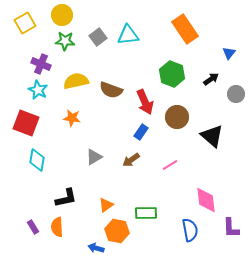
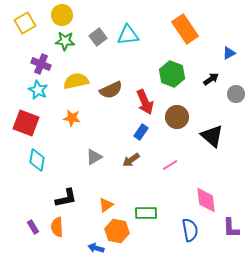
blue triangle: rotated 24 degrees clockwise
brown semicircle: rotated 45 degrees counterclockwise
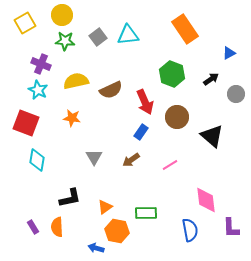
gray triangle: rotated 30 degrees counterclockwise
black L-shape: moved 4 px right
orange triangle: moved 1 px left, 2 px down
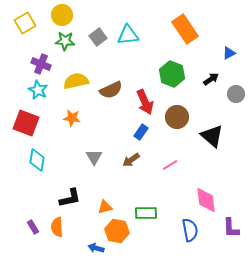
orange triangle: rotated 21 degrees clockwise
